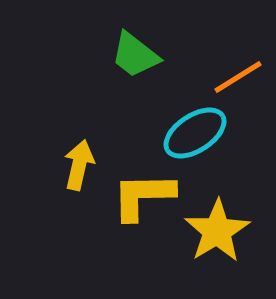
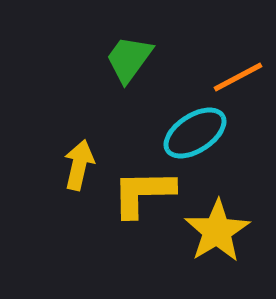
green trapezoid: moved 6 px left, 4 px down; rotated 88 degrees clockwise
orange line: rotated 4 degrees clockwise
yellow L-shape: moved 3 px up
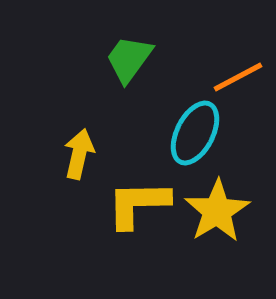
cyan ellipse: rotated 30 degrees counterclockwise
yellow arrow: moved 11 px up
yellow L-shape: moved 5 px left, 11 px down
yellow star: moved 20 px up
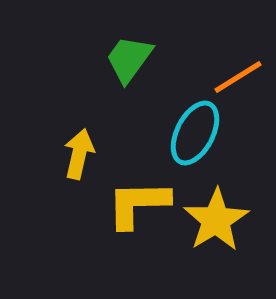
orange line: rotated 4 degrees counterclockwise
yellow star: moved 1 px left, 9 px down
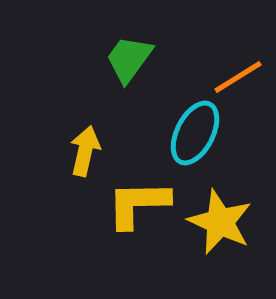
yellow arrow: moved 6 px right, 3 px up
yellow star: moved 4 px right, 2 px down; rotated 16 degrees counterclockwise
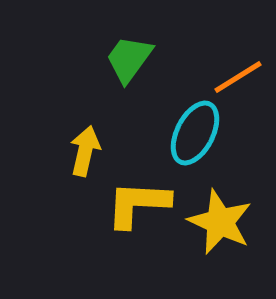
yellow L-shape: rotated 4 degrees clockwise
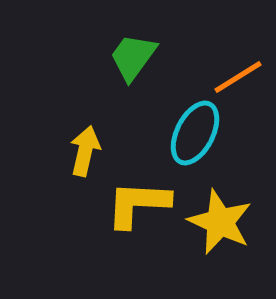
green trapezoid: moved 4 px right, 2 px up
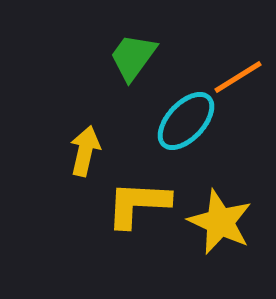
cyan ellipse: moved 9 px left, 12 px up; rotated 16 degrees clockwise
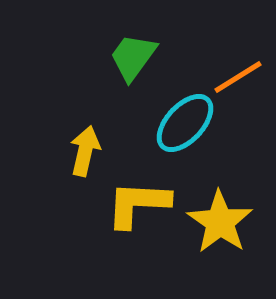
cyan ellipse: moved 1 px left, 2 px down
yellow star: rotated 10 degrees clockwise
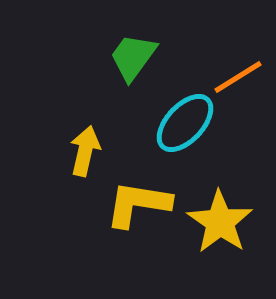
yellow L-shape: rotated 6 degrees clockwise
